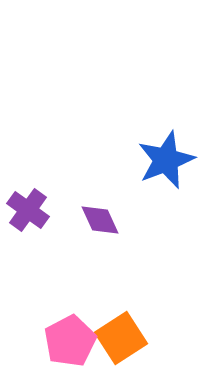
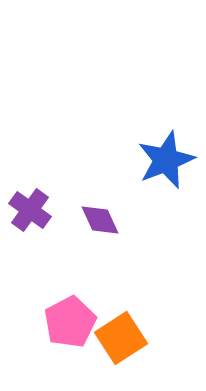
purple cross: moved 2 px right
pink pentagon: moved 19 px up
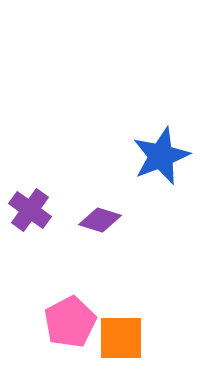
blue star: moved 5 px left, 4 px up
purple diamond: rotated 48 degrees counterclockwise
orange square: rotated 33 degrees clockwise
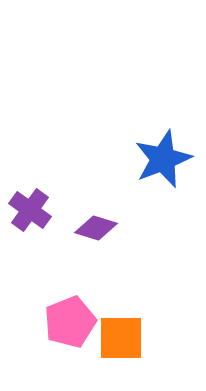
blue star: moved 2 px right, 3 px down
purple diamond: moved 4 px left, 8 px down
pink pentagon: rotated 6 degrees clockwise
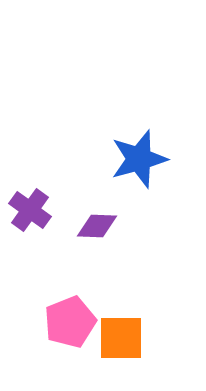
blue star: moved 24 px left; rotated 6 degrees clockwise
purple diamond: moved 1 px right, 2 px up; rotated 15 degrees counterclockwise
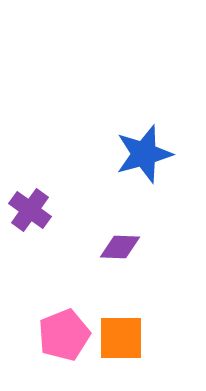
blue star: moved 5 px right, 5 px up
purple diamond: moved 23 px right, 21 px down
pink pentagon: moved 6 px left, 13 px down
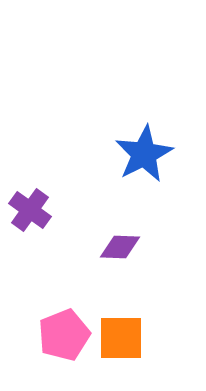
blue star: rotated 12 degrees counterclockwise
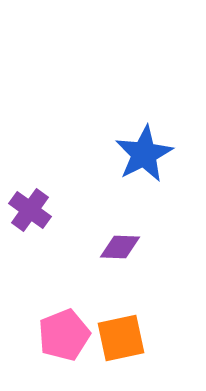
orange square: rotated 12 degrees counterclockwise
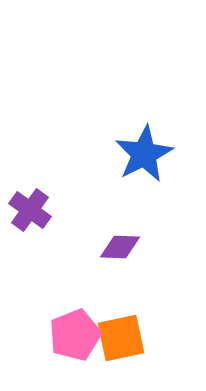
pink pentagon: moved 11 px right
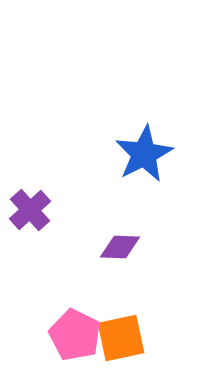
purple cross: rotated 12 degrees clockwise
pink pentagon: rotated 24 degrees counterclockwise
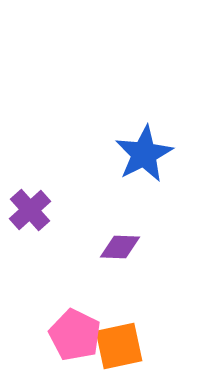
orange square: moved 2 px left, 8 px down
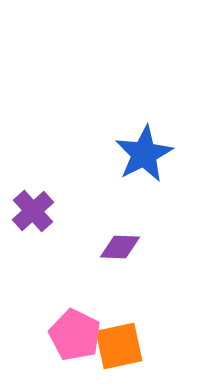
purple cross: moved 3 px right, 1 px down
